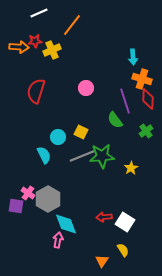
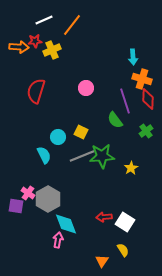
white line: moved 5 px right, 7 px down
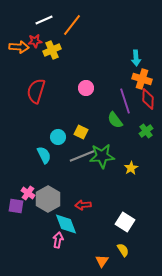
cyan arrow: moved 3 px right, 1 px down
red arrow: moved 21 px left, 12 px up
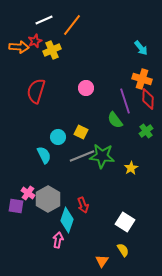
red star: rotated 16 degrees counterclockwise
cyan arrow: moved 5 px right, 10 px up; rotated 35 degrees counterclockwise
green star: rotated 10 degrees clockwise
red arrow: rotated 105 degrees counterclockwise
cyan diamond: moved 1 px right, 4 px up; rotated 40 degrees clockwise
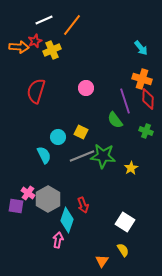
green cross: rotated 32 degrees counterclockwise
green star: moved 1 px right
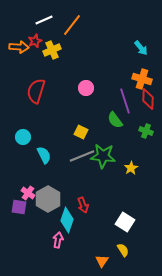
cyan circle: moved 35 px left
purple square: moved 3 px right, 1 px down
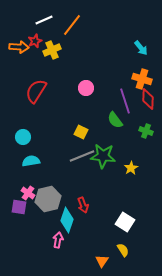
red semicircle: rotated 15 degrees clockwise
cyan semicircle: moved 13 px left, 6 px down; rotated 72 degrees counterclockwise
gray hexagon: rotated 15 degrees clockwise
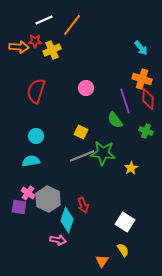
red star: rotated 24 degrees clockwise
red semicircle: rotated 15 degrees counterclockwise
cyan circle: moved 13 px right, 1 px up
green star: moved 3 px up
gray hexagon: rotated 20 degrees counterclockwise
pink arrow: rotated 91 degrees clockwise
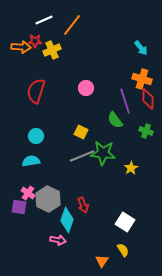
orange arrow: moved 2 px right
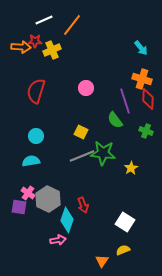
pink arrow: rotated 21 degrees counterclockwise
yellow semicircle: rotated 80 degrees counterclockwise
